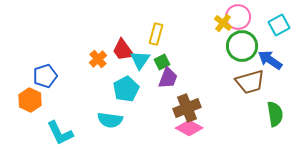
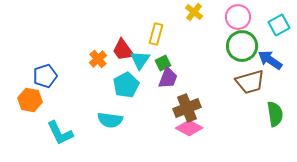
yellow cross: moved 29 px left, 11 px up
green square: moved 1 px right, 1 px down
cyan pentagon: moved 4 px up
orange hexagon: rotated 15 degrees counterclockwise
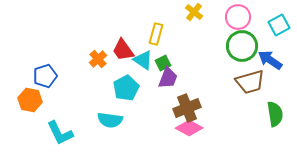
cyan triangle: moved 3 px right; rotated 30 degrees counterclockwise
cyan pentagon: moved 3 px down
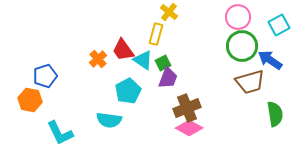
yellow cross: moved 25 px left
cyan pentagon: moved 2 px right, 3 px down
cyan semicircle: moved 1 px left
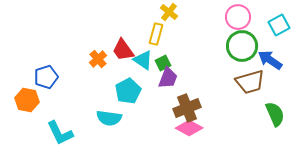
blue pentagon: moved 1 px right, 1 px down
orange hexagon: moved 3 px left
green semicircle: rotated 15 degrees counterclockwise
cyan semicircle: moved 2 px up
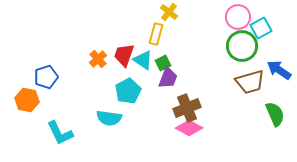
cyan square: moved 18 px left, 3 px down
red trapezoid: moved 1 px right, 5 px down; rotated 55 degrees clockwise
blue arrow: moved 9 px right, 10 px down
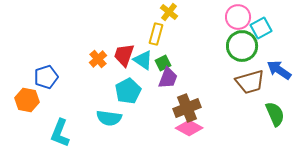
cyan L-shape: rotated 48 degrees clockwise
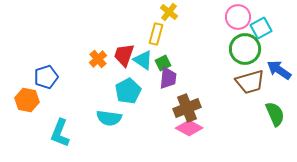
green circle: moved 3 px right, 3 px down
purple trapezoid: rotated 15 degrees counterclockwise
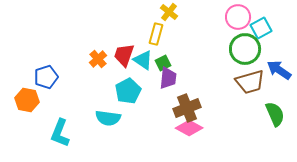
cyan semicircle: moved 1 px left
